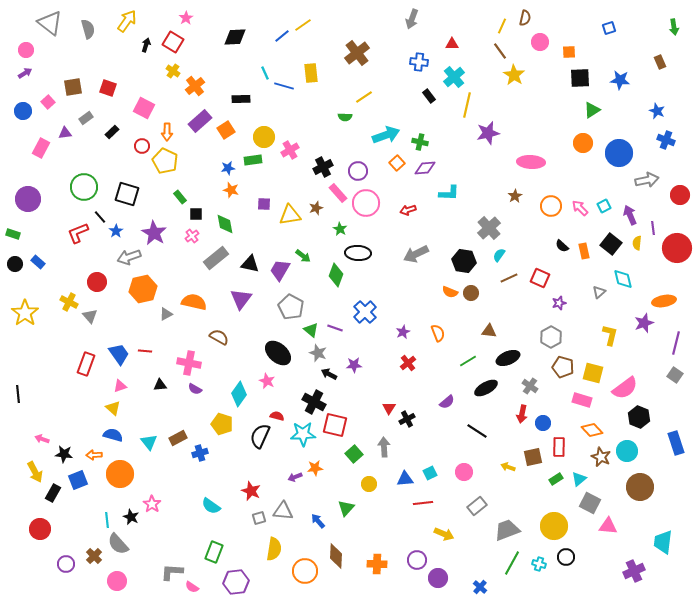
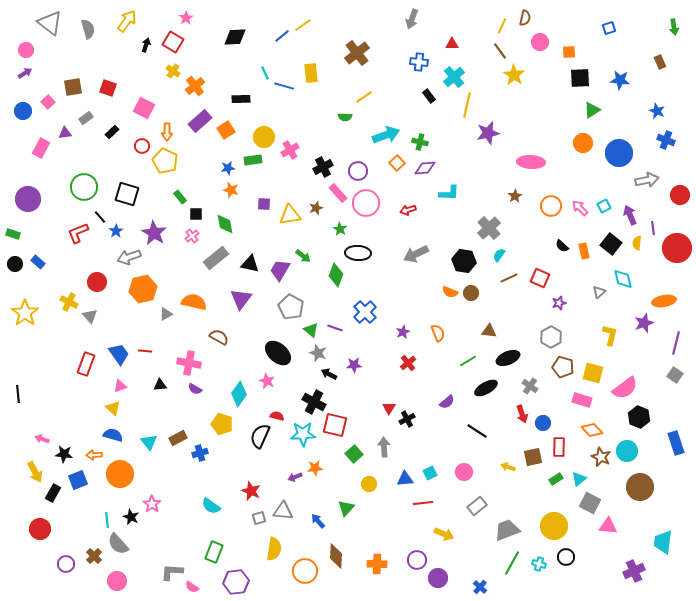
red arrow at (522, 414): rotated 30 degrees counterclockwise
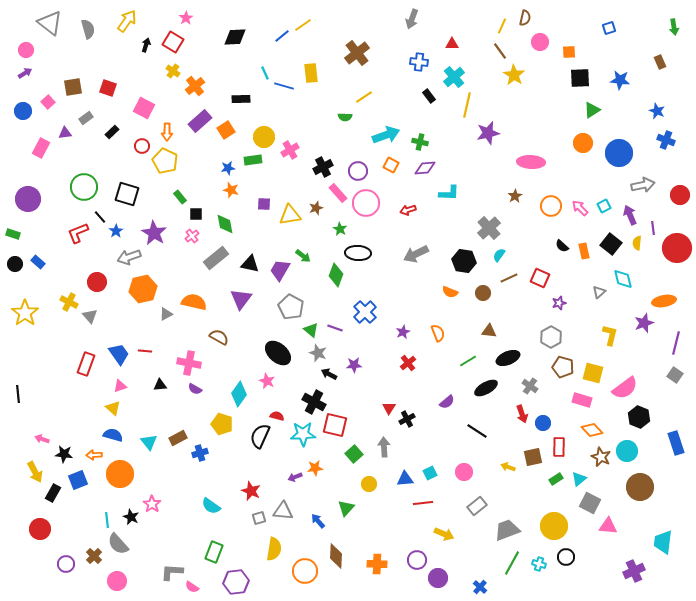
orange square at (397, 163): moved 6 px left, 2 px down; rotated 21 degrees counterclockwise
gray arrow at (647, 180): moved 4 px left, 5 px down
brown circle at (471, 293): moved 12 px right
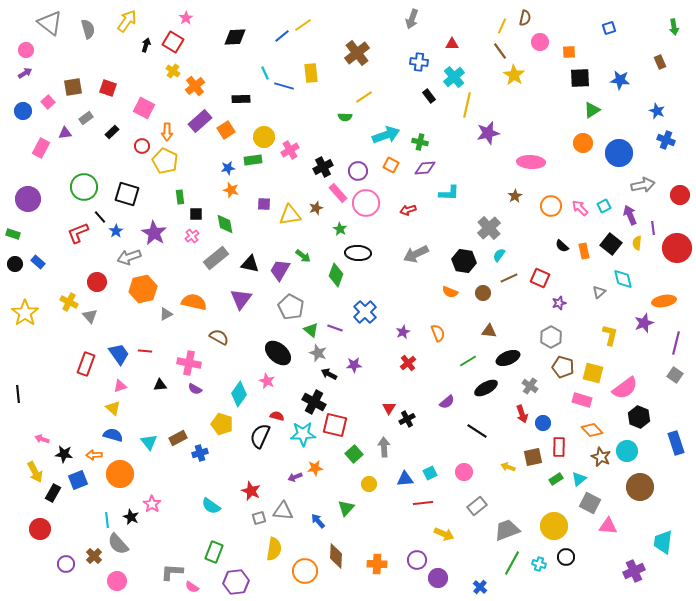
green rectangle at (180, 197): rotated 32 degrees clockwise
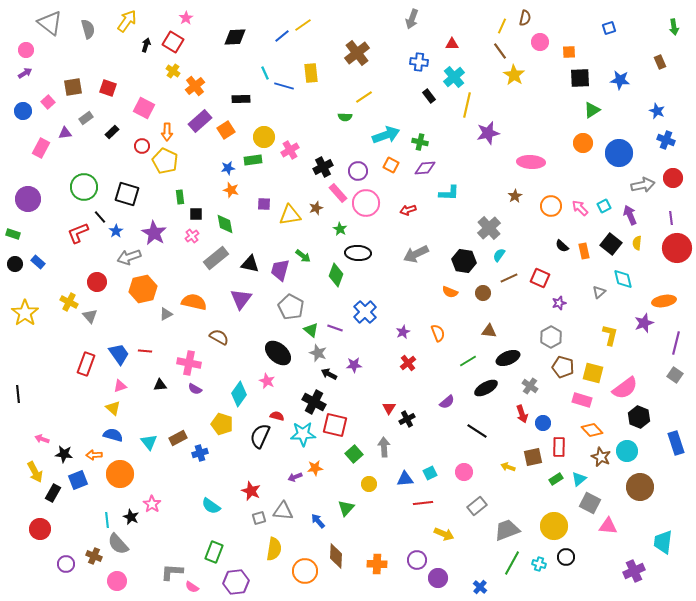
red circle at (680, 195): moved 7 px left, 17 px up
purple line at (653, 228): moved 18 px right, 10 px up
purple trapezoid at (280, 270): rotated 15 degrees counterclockwise
brown cross at (94, 556): rotated 21 degrees counterclockwise
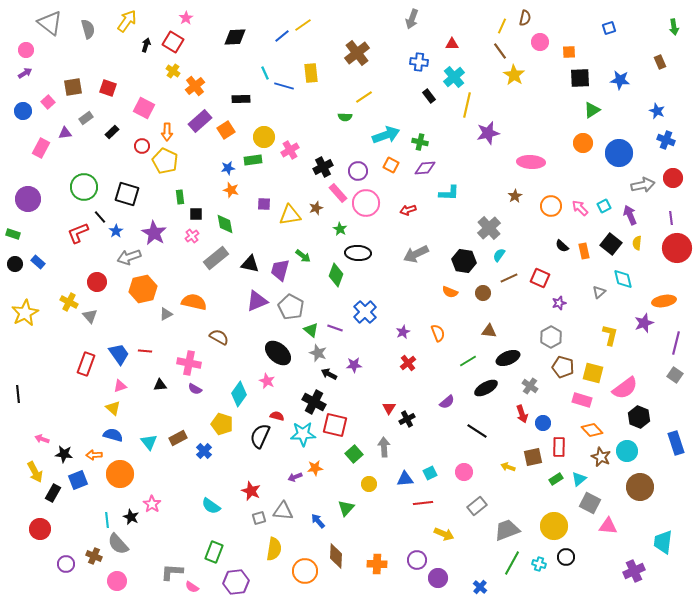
purple triangle at (241, 299): moved 16 px right, 2 px down; rotated 30 degrees clockwise
yellow star at (25, 313): rotated 8 degrees clockwise
blue cross at (200, 453): moved 4 px right, 2 px up; rotated 28 degrees counterclockwise
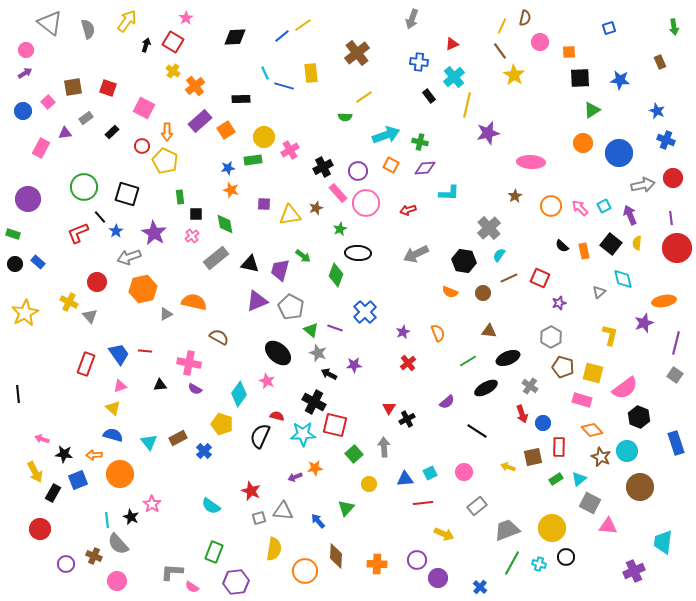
red triangle at (452, 44): rotated 24 degrees counterclockwise
green star at (340, 229): rotated 16 degrees clockwise
yellow circle at (554, 526): moved 2 px left, 2 px down
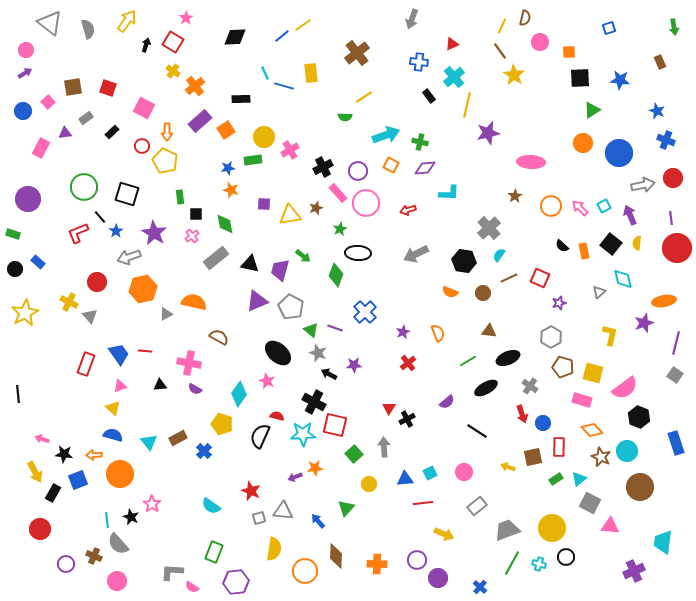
black circle at (15, 264): moved 5 px down
pink triangle at (608, 526): moved 2 px right
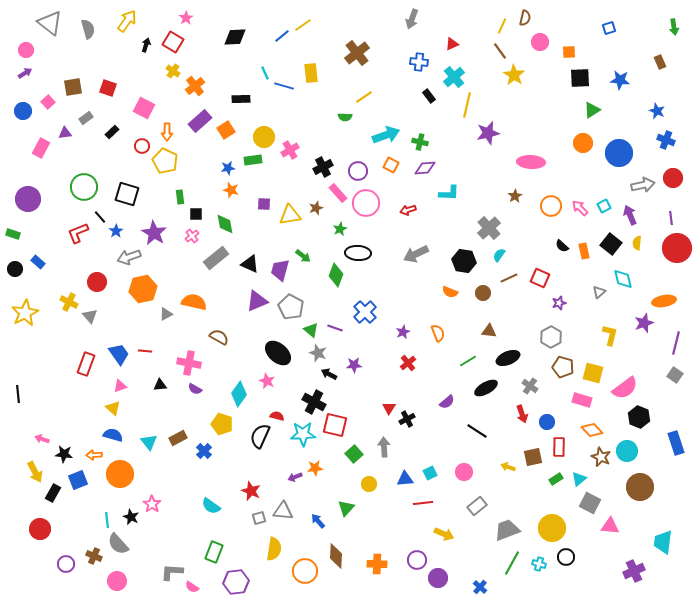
black triangle at (250, 264): rotated 12 degrees clockwise
blue circle at (543, 423): moved 4 px right, 1 px up
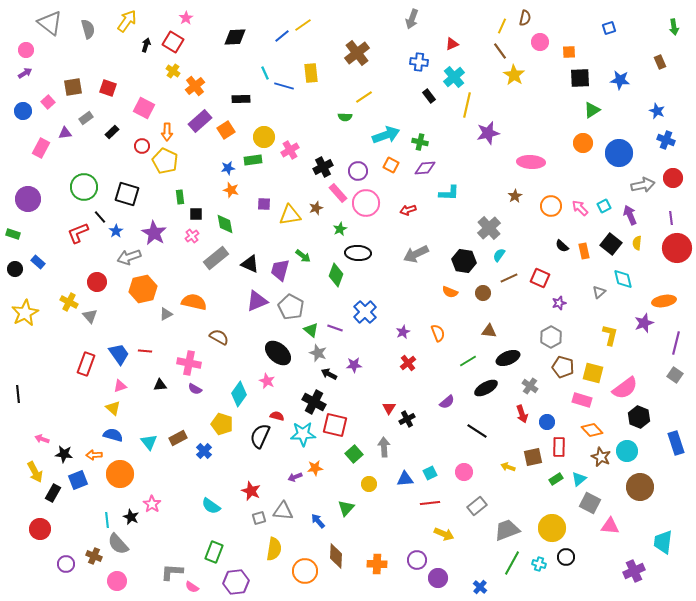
red line at (423, 503): moved 7 px right
